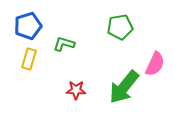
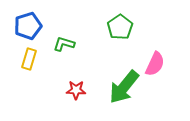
green pentagon: rotated 25 degrees counterclockwise
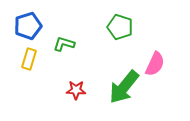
green pentagon: rotated 20 degrees counterclockwise
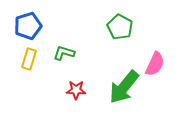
green pentagon: rotated 10 degrees clockwise
green L-shape: moved 9 px down
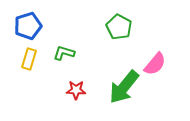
green pentagon: moved 1 px left
pink semicircle: rotated 15 degrees clockwise
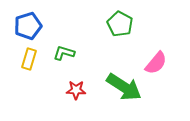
green pentagon: moved 1 px right, 3 px up
pink semicircle: moved 1 px right, 1 px up
green arrow: rotated 96 degrees counterclockwise
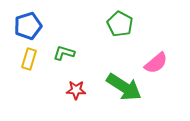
pink semicircle: rotated 10 degrees clockwise
